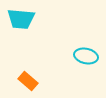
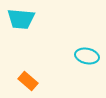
cyan ellipse: moved 1 px right
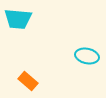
cyan trapezoid: moved 3 px left
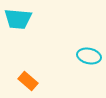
cyan ellipse: moved 2 px right
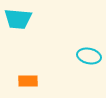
orange rectangle: rotated 42 degrees counterclockwise
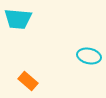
orange rectangle: rotated 42 degrees clockwise
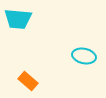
cyan ellipse: moved 5 px left
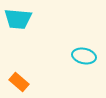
orange rectangle: moved 9 px left, 1 px down
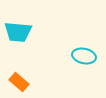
cyan trapezoid: moved 13 px down
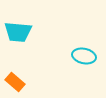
orange rectangle: moved 4 px left
